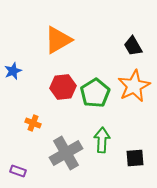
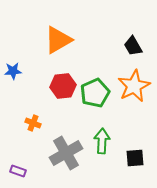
blue star: rotated 18 degrees clockwise
red hexagon: moved 1 px up
green pentagon: rotated 8 degrees clockwise
green arrow: moved 1 px down
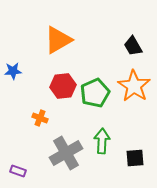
orange star: rotated 12 degrees counterclockwise
orange cross: moved 7 px right, 5 px up
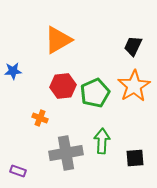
black trapezoid: rotated 55 degrees clockwise
orange star: rotated 8 degrees clockwise
gray cross: rotated 20 degrees clockwise
